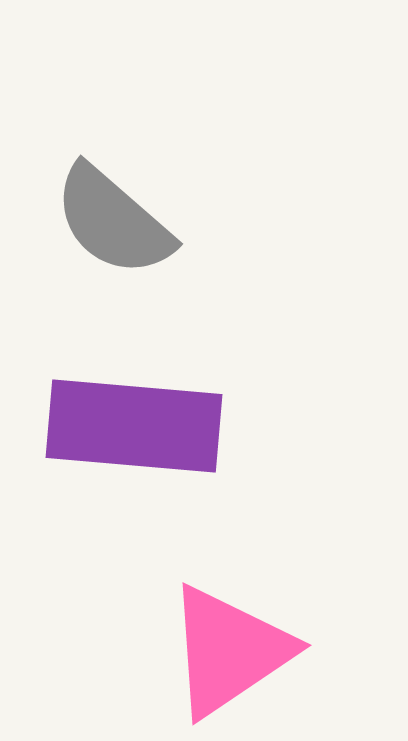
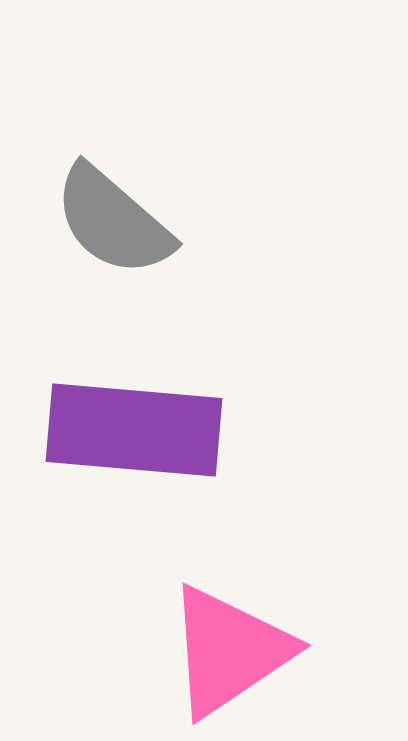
purple rectangle: moved 4 px down
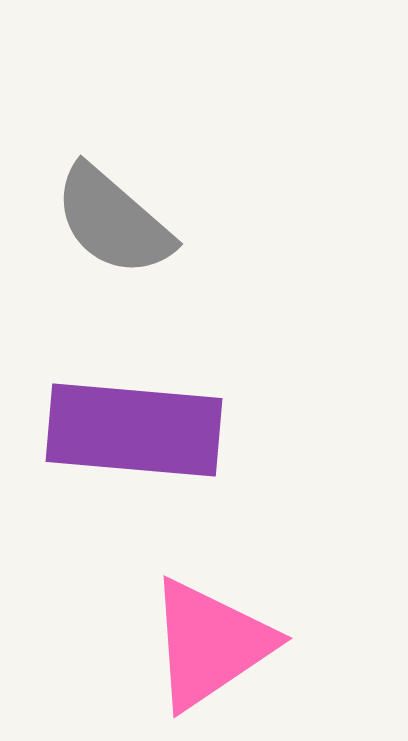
pink triangle: moved 19 px left, 7 px up
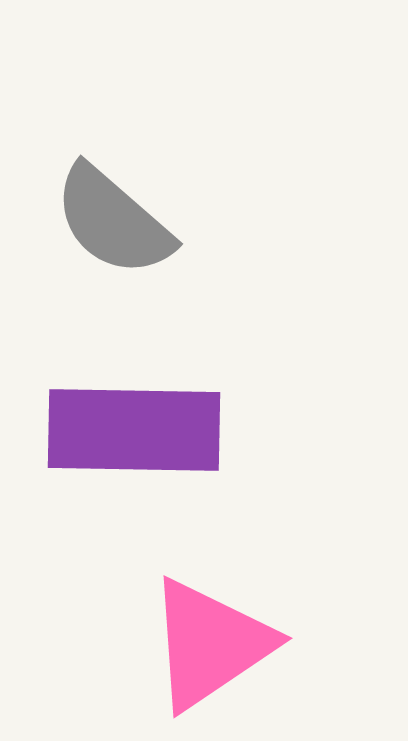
purple rectangle: rotated 4 degrees counterclockwise
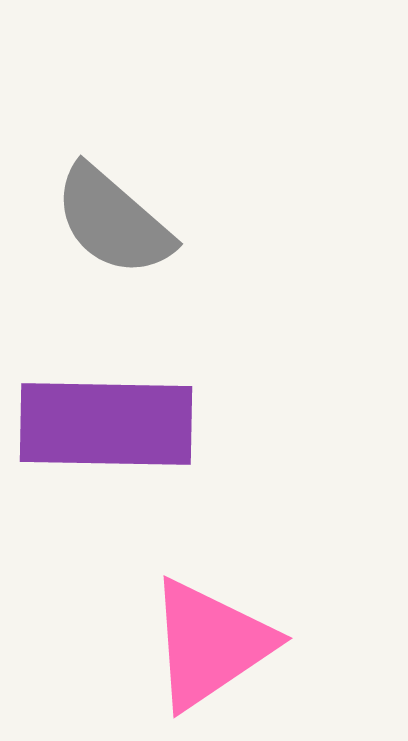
purple rectangle: moved 28 px left, 6 px up
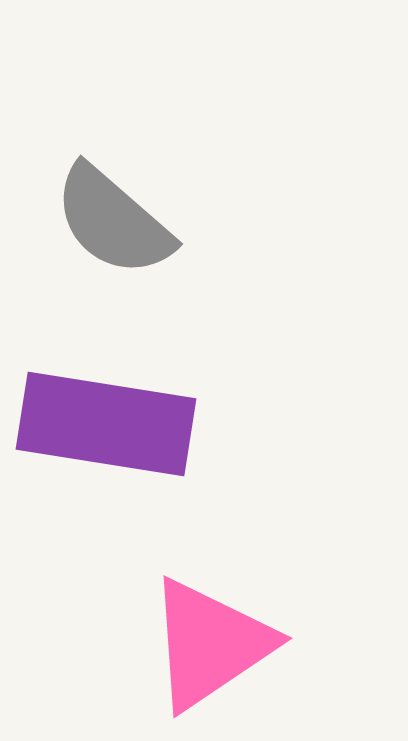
purple rectangle: rotated 8 degrees clockwise
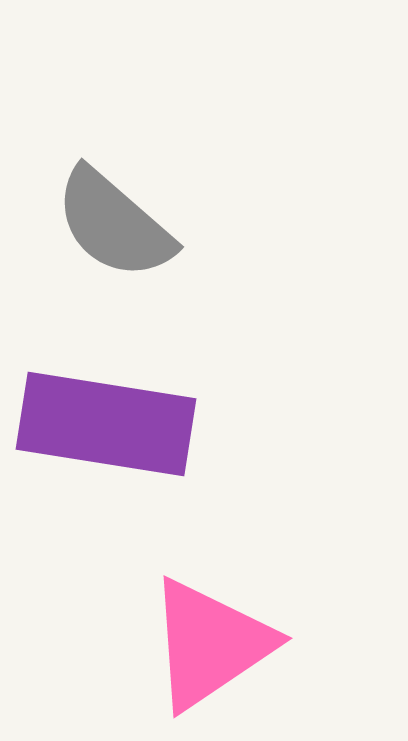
gray semicircle: moved 1 px right, 3 px down
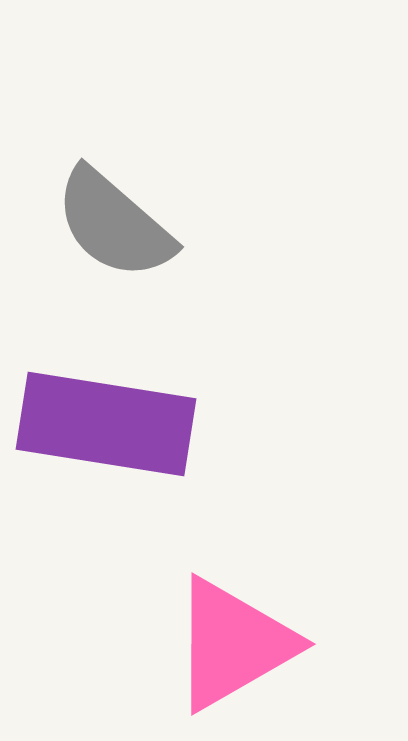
pink triangle: moved 23 px right; rotated 4 degrees clockwise
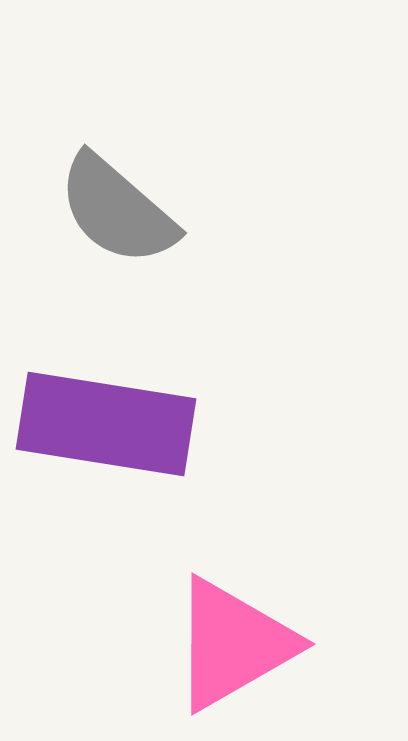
gray semicircle: moved 3 px right, 14 px up
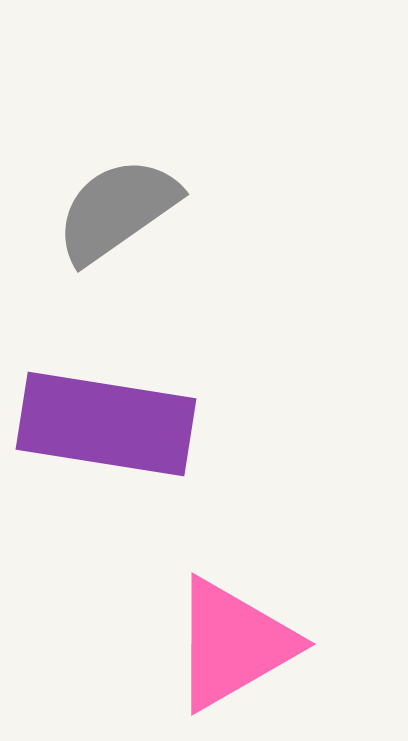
gray semicircle: rotated 104 degrees clockwise
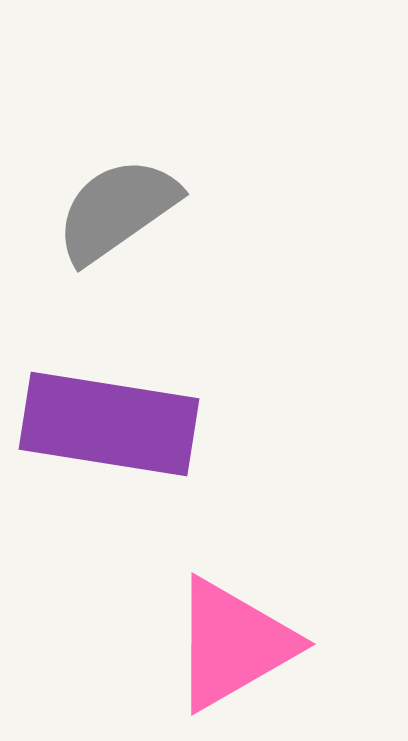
purple rectangle: moved 3 px right
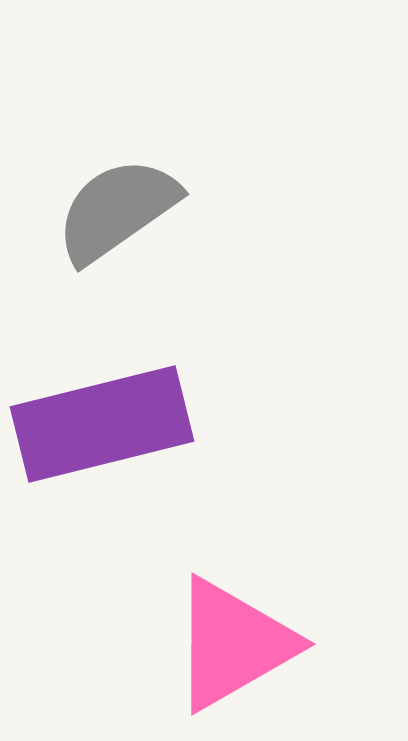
purple rectangle: moved 7 px left; rotated 23 degrees counterclockwise
